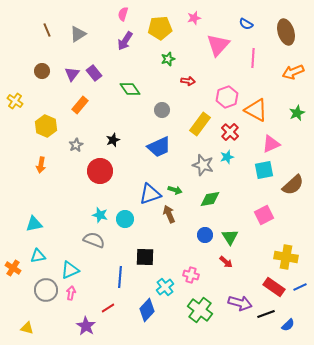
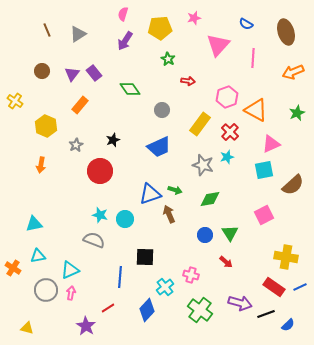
green star at (168, 59): rotated 24 degrees counterclockwise
green triangle at (230, 237): moved 4 px up
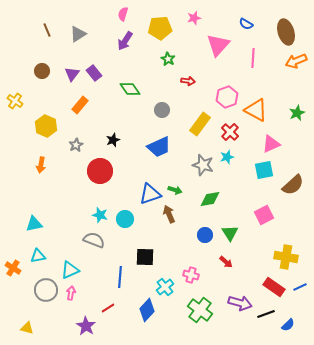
orange arrow at (293, 72): moved 3 px right, 11 px up
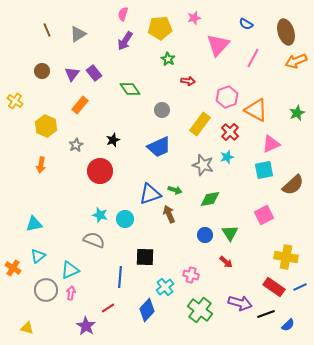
pink line at (253, 58): rotated 24 degrees clockwise
cyan triangle at (38, 256): rotated 28 degrees counterclockwise
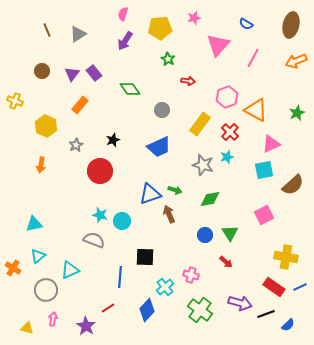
brown ellipse at (286, 32): moved 5 px right, 7 px up; rotated 30 degrees clockwise
yellow cross at (15, 101): rotated 14 degrees counterclockwise
cyan circle at (125, 219): moved 3 px left, 2 px down
pink arrow at (71, 293): moved 18 px left, 26 px down
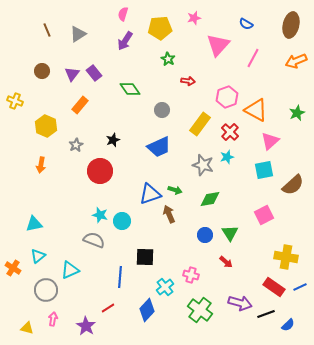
pink triangle at (271, 144): moved 1 px left, 3 px up; rotated 18 degrees counterclockwise
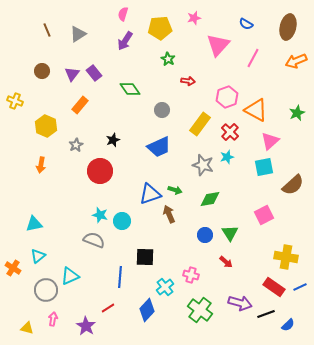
brown ellipse at (291, 25): moved 3 px left, 2 px down
cyan square at (264, 170): moved 3 px up
cyan triangle at (70, 270): moved 6 px down
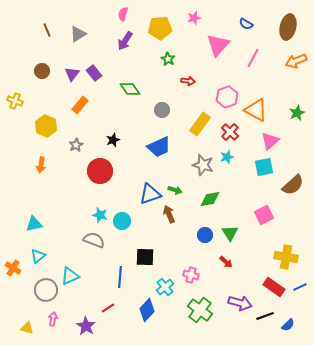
black line at (266, 314): moved 1 px left, 2 px down
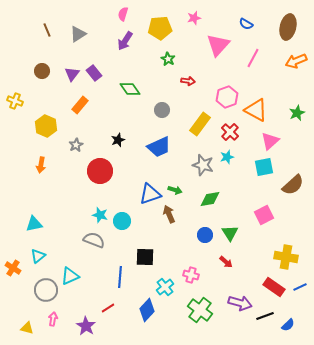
black star at (113, 140): moved 5 px right
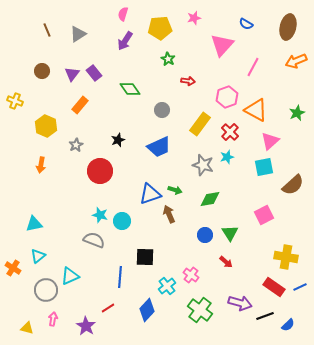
pink triangle at (218, 45): moved 4 px right
pink line at (253, 58): moved 9 px down
pink cross at (191, 275): rotated 21 degrees clockwise
cyan cross at (165, 287): moved 2 px right, 1 px up
